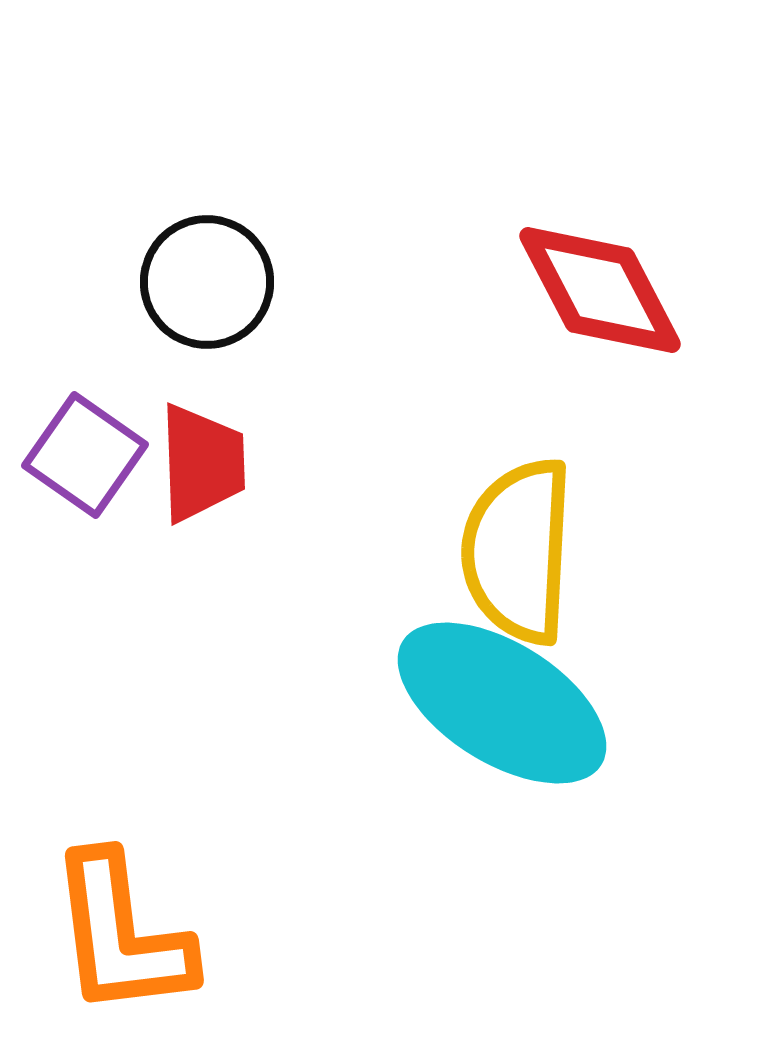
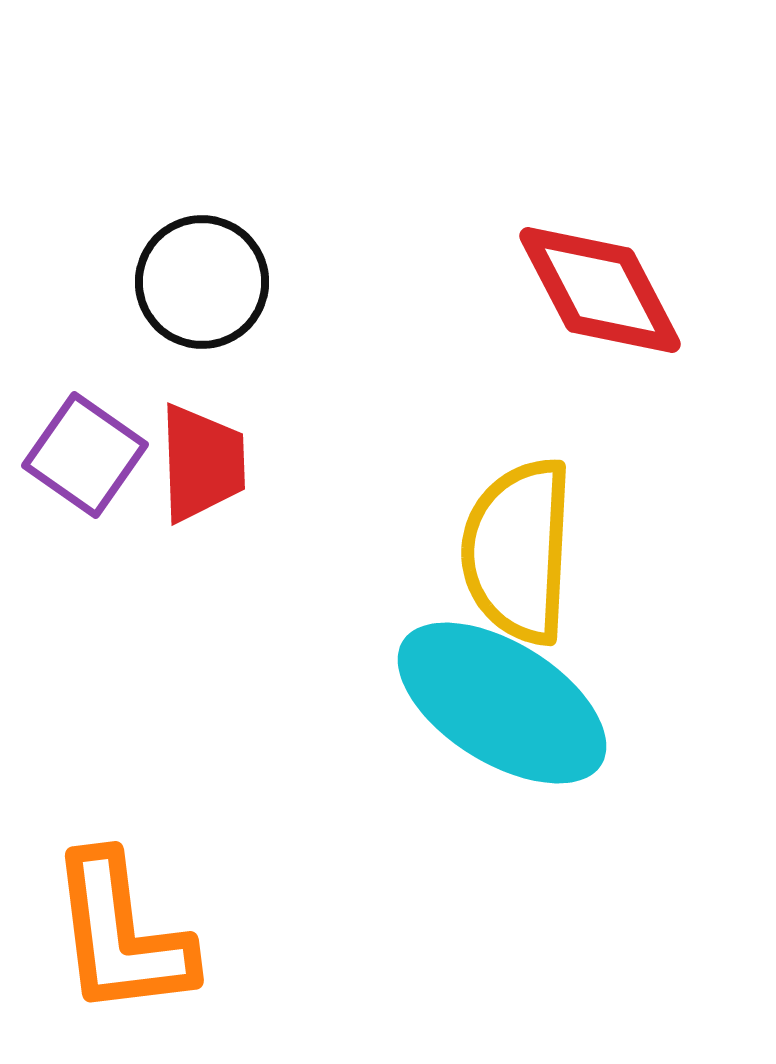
black circle: moved 5 px left
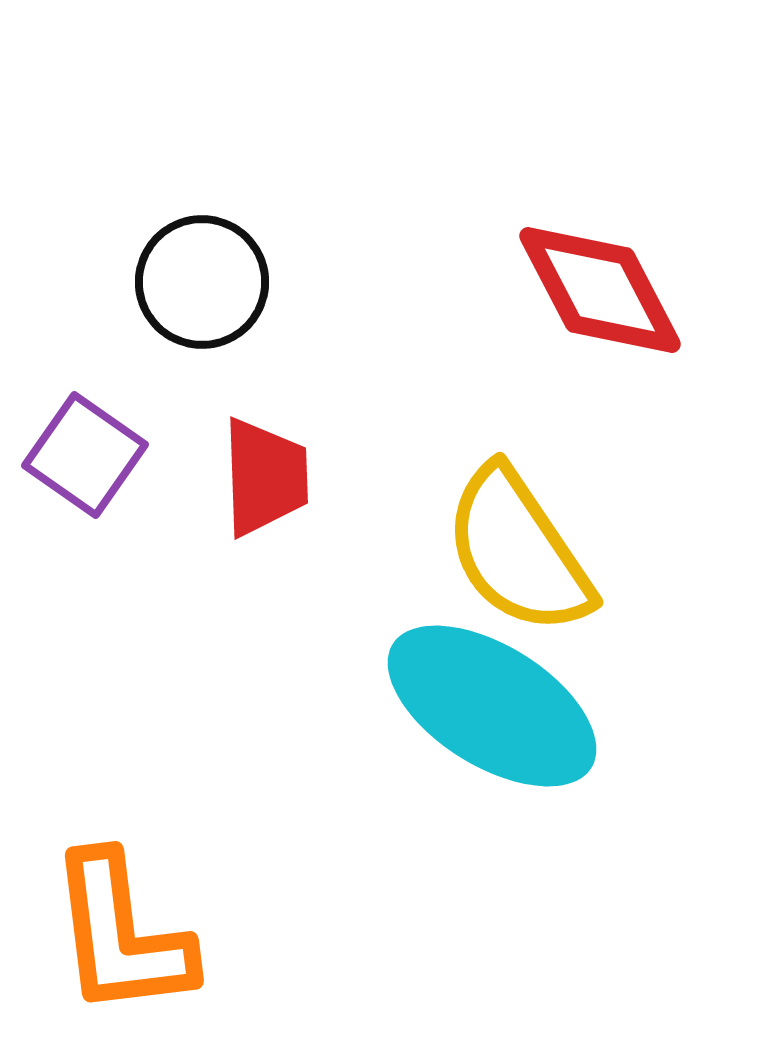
red trapezoid: moved 63 px right, 14 px down
yellow semicircle: rotated 37 degrees counterclockwise
cyan ellipse: moved 10 px left, 3 px down
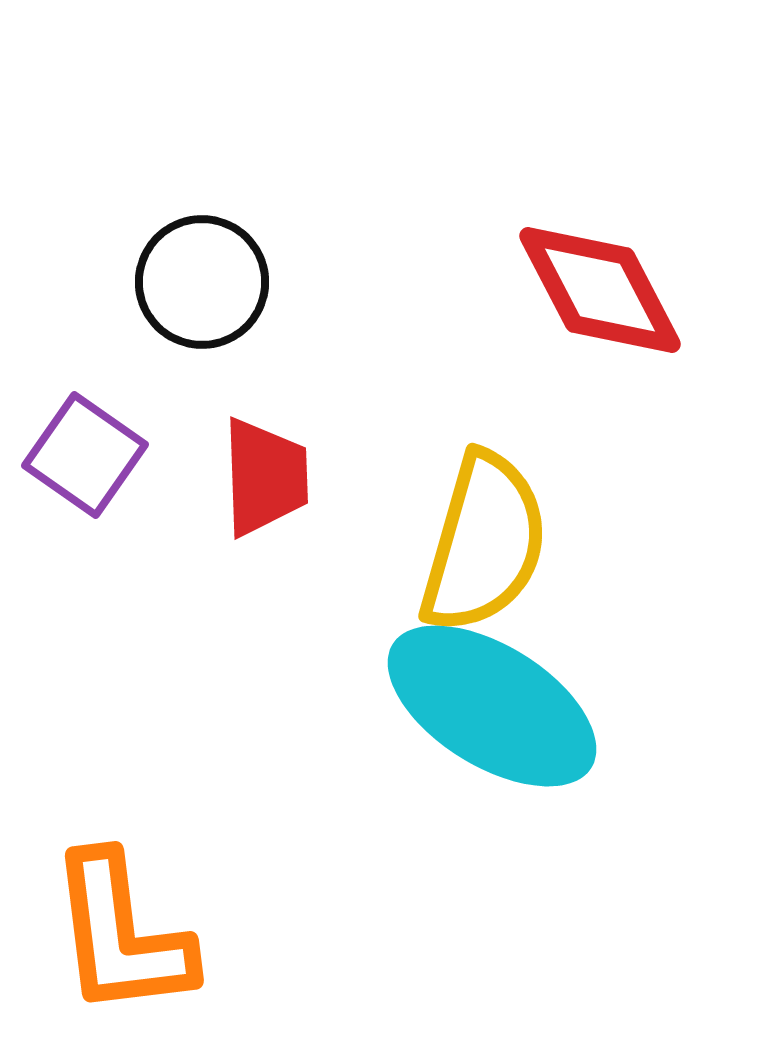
yellow semicircle: moved 34 px left, 8 px up; rotated 130 degrees counterclockwise
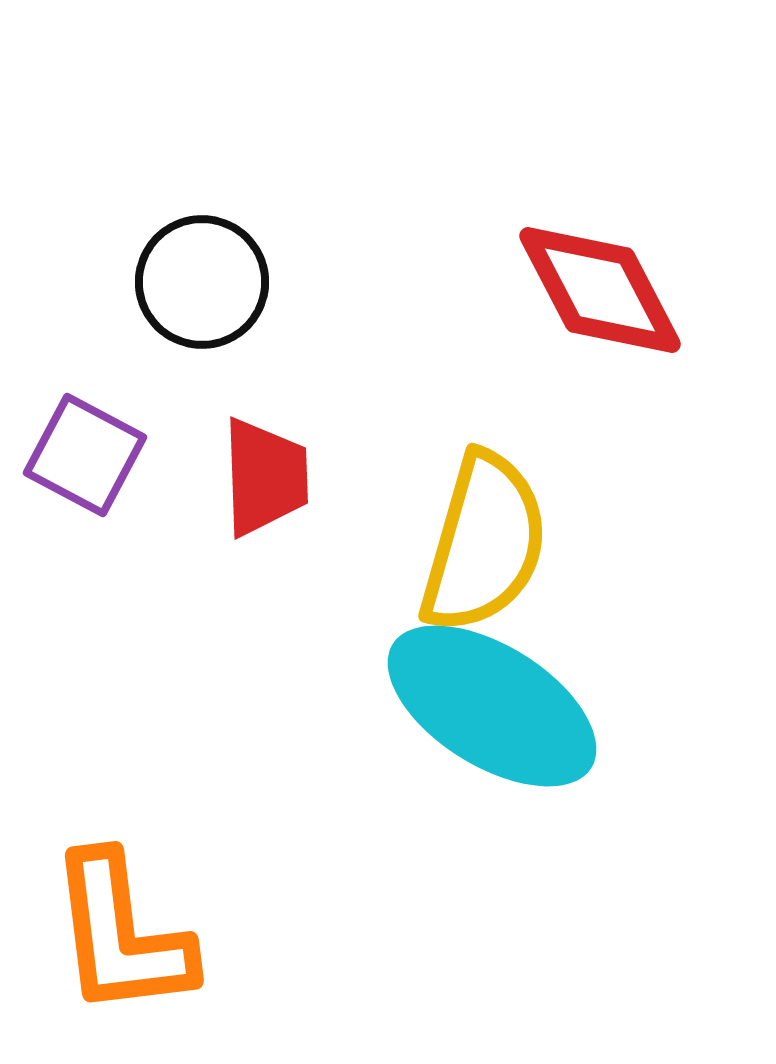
purple square: rotated 7 degrees counterclockwise
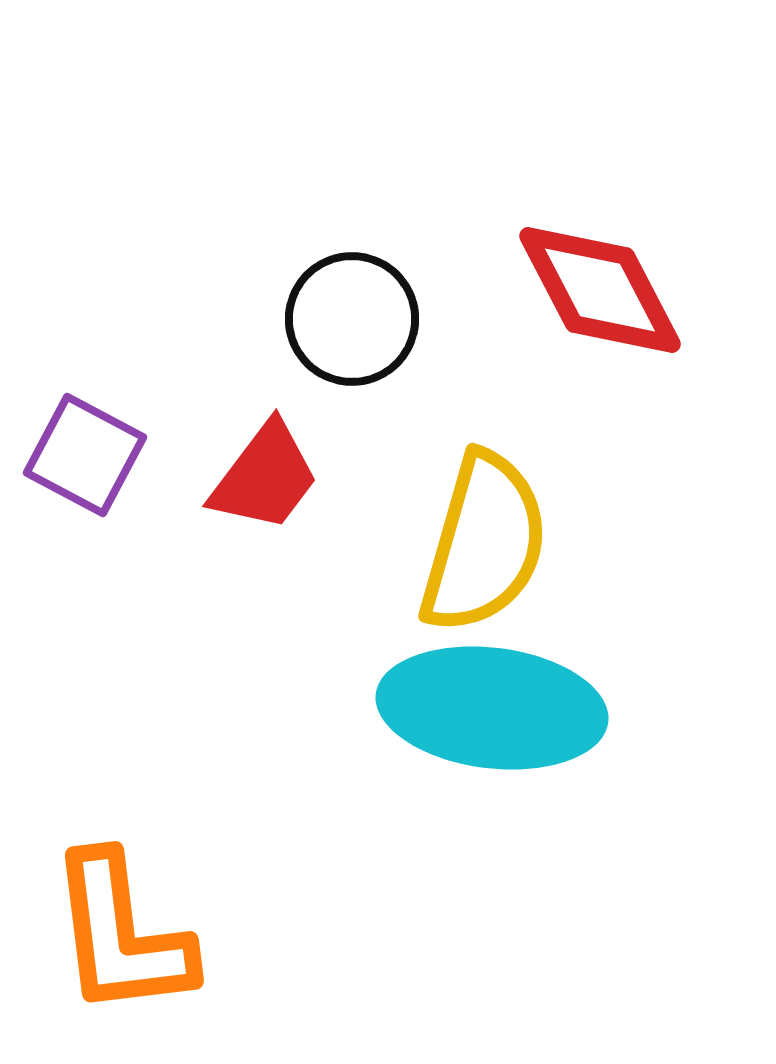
black circle: moved 150 px right, 37 px down
red trapezoid: rotated 39 degrees clockwise
cyan ellipse: moved 2 px down; rotated 25 degrees counterclockwise
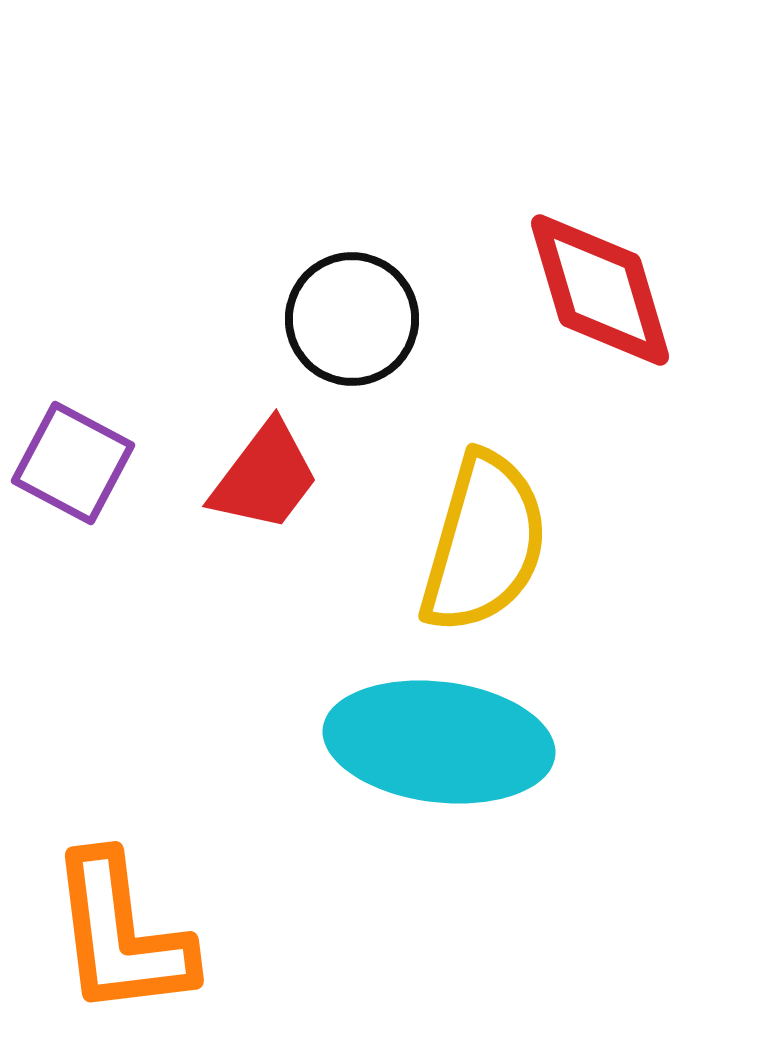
red diamond: rotated 11 degrees clockwise
purple square: moved 12 px left, 8 px down
cyan ellipse: moved 53 px left, 34 px down
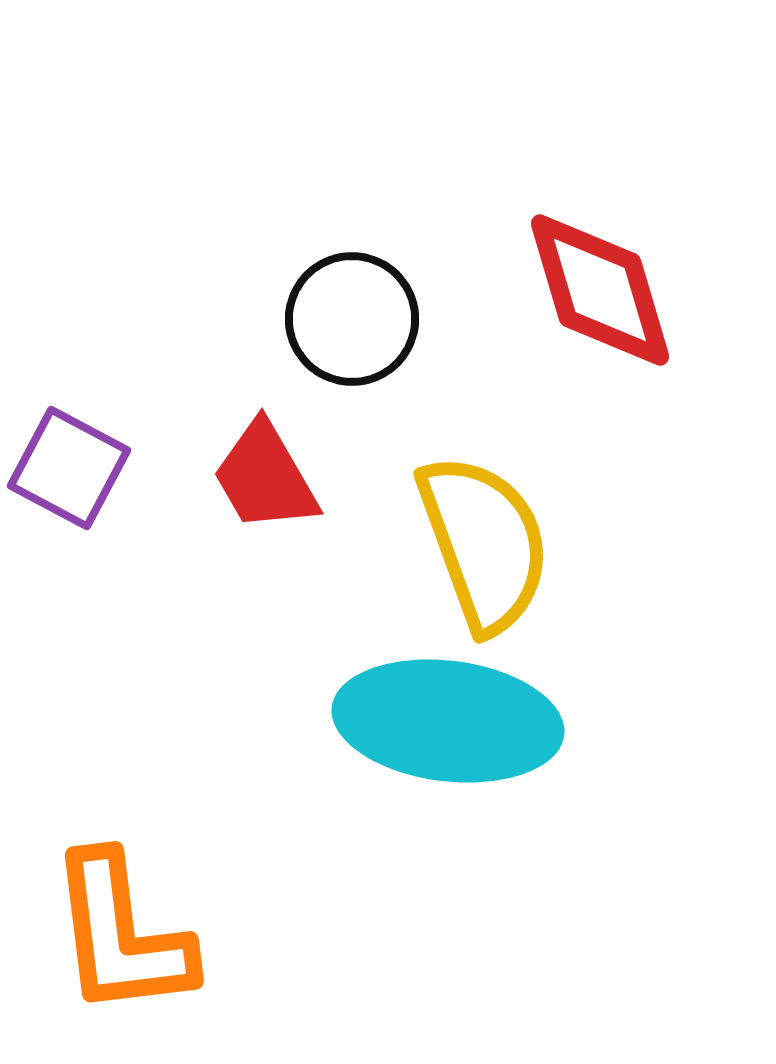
purple square: moved 4 px left, 5 px down
red trapezoid: rotated 113 degrees clockwise
yellow semicircle: rotated 36 degrees counterclockwise
cyan ellipse: moved 9 px right, 21 px up
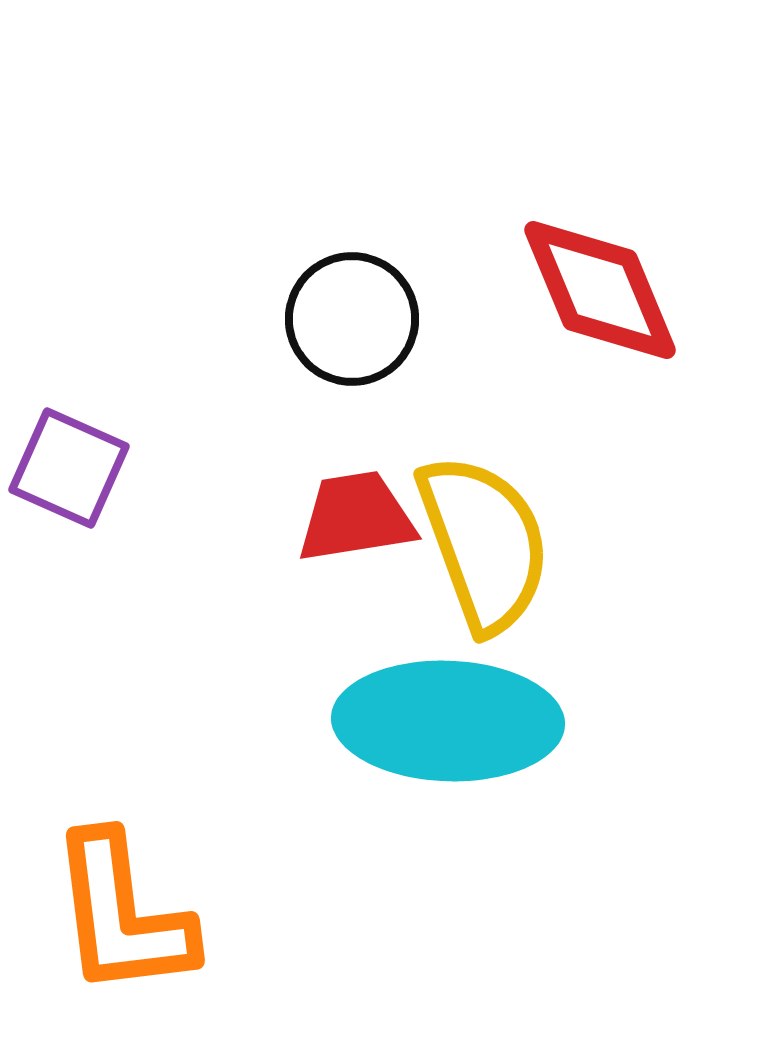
red diamond: rotated 6 degrees counterclockwise
purple square: rotated 4 degrees counterclockwise
red trapezoid: moved 91 px right, 40 px down; rotated 111 degrees clockwise
cyan ellipse: rotated 5 degrees counterclockwise
orange L-shape: moved 1 px right, 20 px up
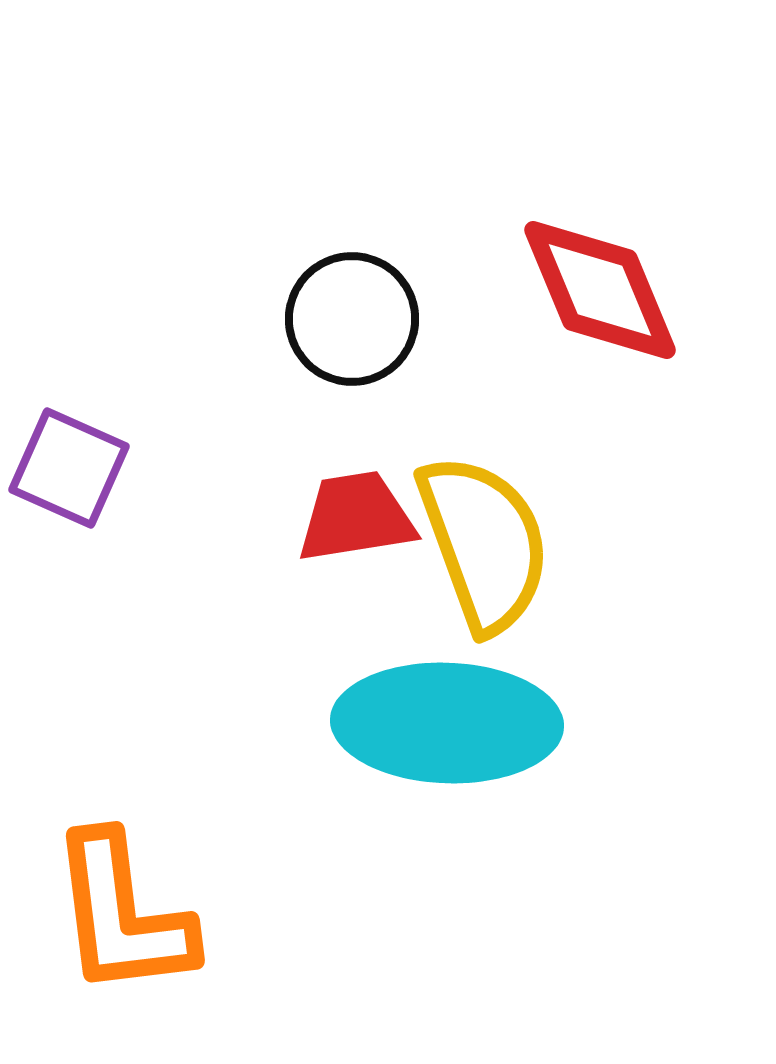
cyan ellipse: moved 1 px left, 2 px down
